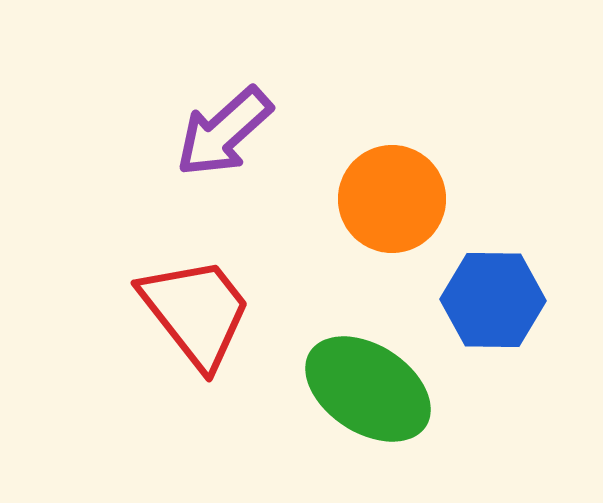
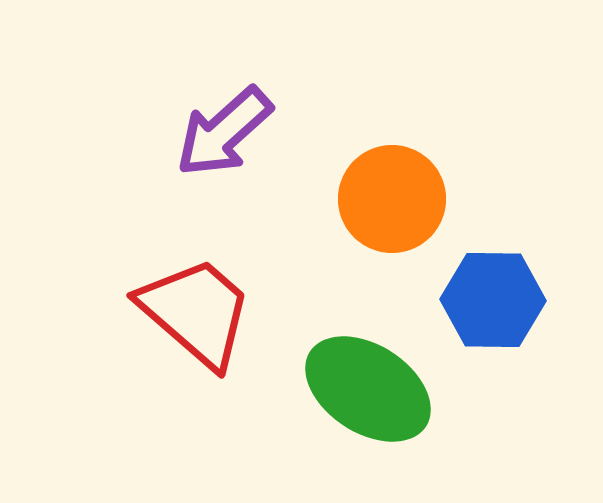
red trapezoid: rotated 11 degrees counterclockwise
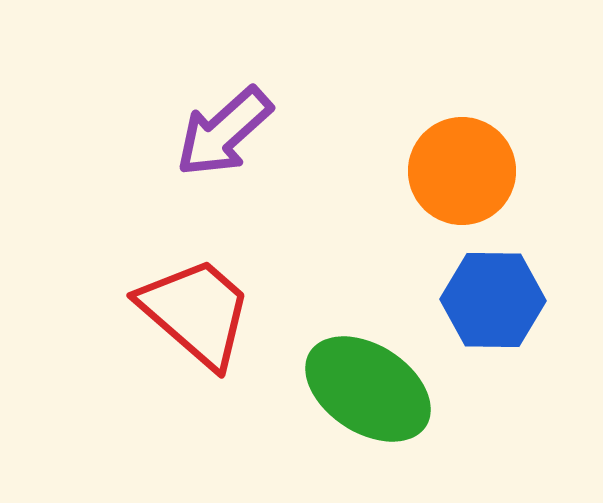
orange circle: moved 70 px right, 28 px up
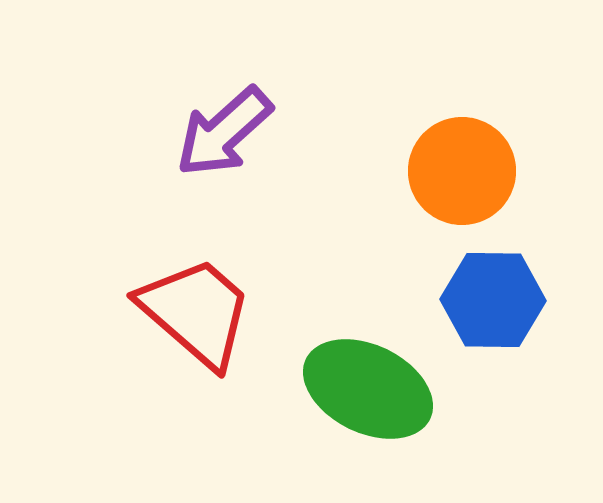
green ellipse: rotated 7 degrees counterclockwise
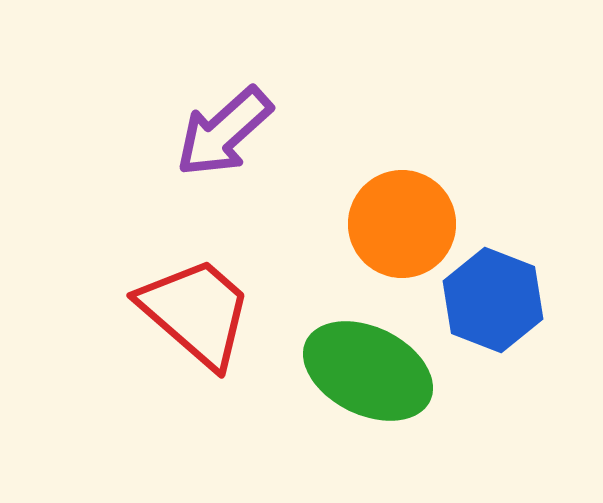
orange circle: moved 60 px left, 53 px down
blue hexagon: rotated 20 degrees clockwise
green ellipse: moved 18 px up
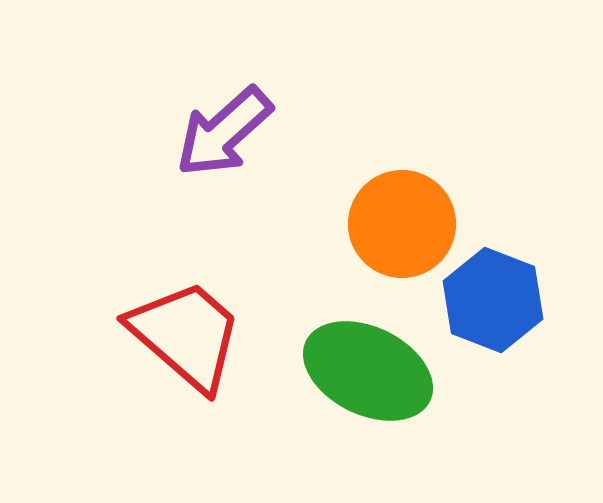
red trapezoid: moved 10 px left, 23 px down
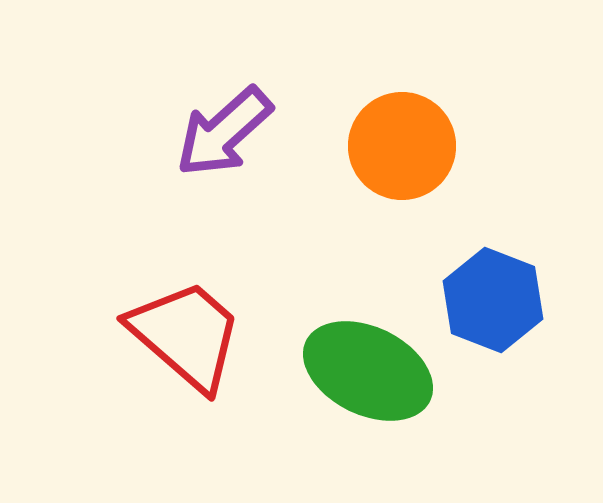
orange circle: moved 78 px up
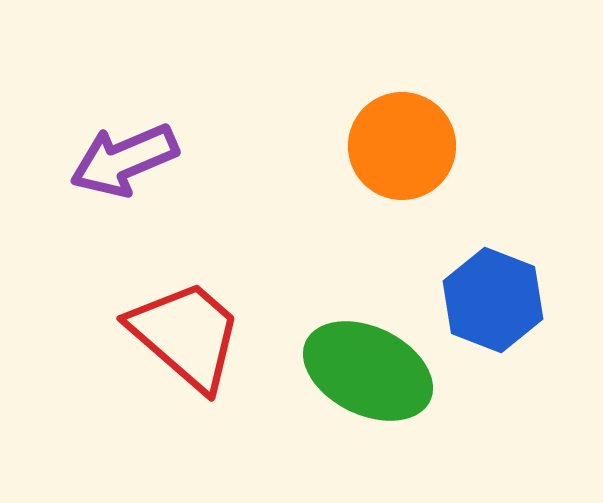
purple arrow: moved 100 px left, 28 px down; rotated 19 degrees clockwise
